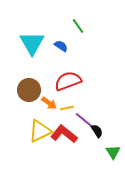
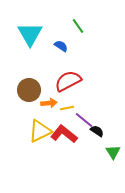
cyan triangle: moved 2 px left, 9 px up
red semicircle: rotated 8 degrees counterclockwise
orange arrow: rotated 42 degrees counterclockwise
black semicircle: rotated 24 degrees counterclockwise
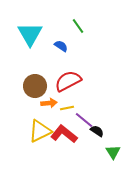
brown circle: moved 6 px right, 4 px up
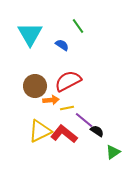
blue semicircle: moved 1 px right, 1 px up
orange arrow: moved 2 px right, 3 px up
green triangle: rotated 28 degrees clockwise
